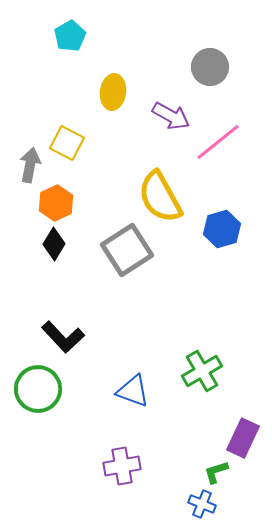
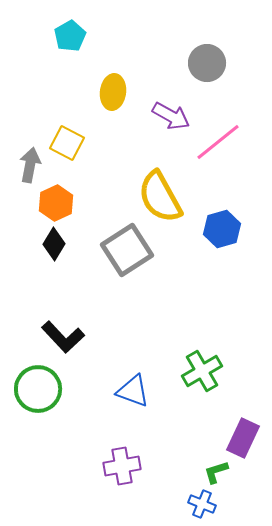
gray circle: moved 3 px left, 4 px up
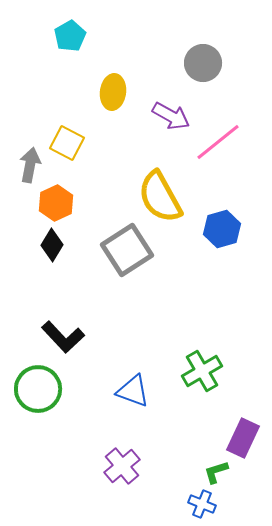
gray circle: moved 4 px left
black diamond: moved 2 px left, 1 px down
purple cross: rotated 30 degrees counterclockwise
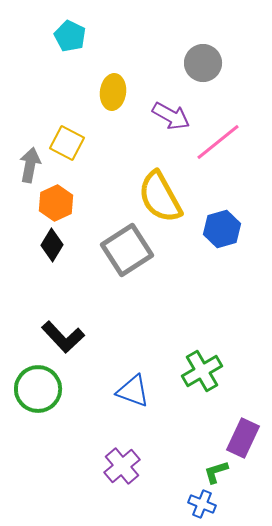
cyan pentagon: rotated 16 degrees counterclockwise
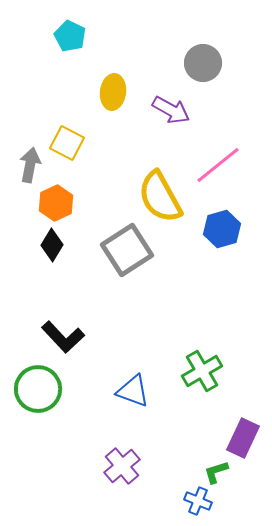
purple arrow: moved 6 px up
pink line: moved 23 px down
blue cross: moved 4 px left, 3 px up
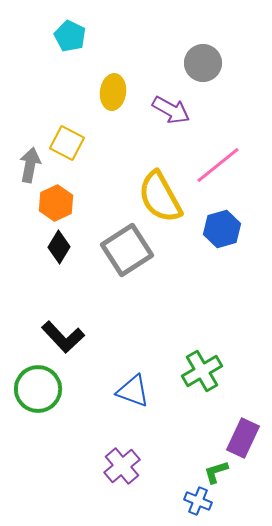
black diamond: moved 7 px right, 2 px down
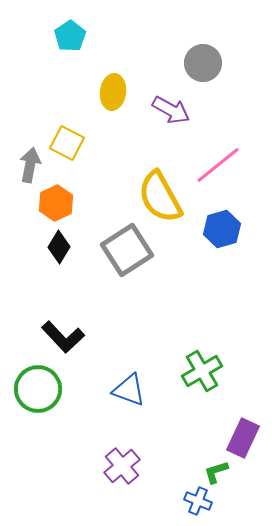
cyan pentagon: rotated 12 degrees clockwise
blue triangle: moved 4 px left, 1 px up
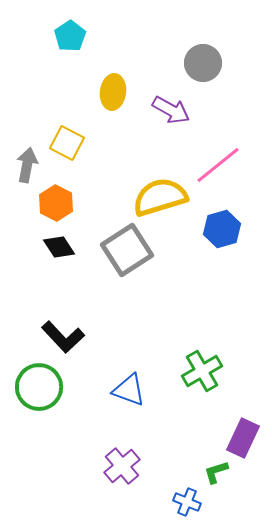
gray arrow: moved 3 px left
yellow semicircle: rotated 102 degrees clockwise
orange hexagon: rotated 8 degrees counterclockwise
black diamond: rotated 64 degrees counterclockwise
green circle: moved 1 px right, 2 px up
blue cross: moved 11 px left, 1 px down
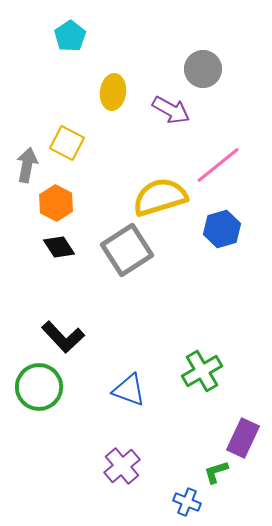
gray circle: moved 6 px down
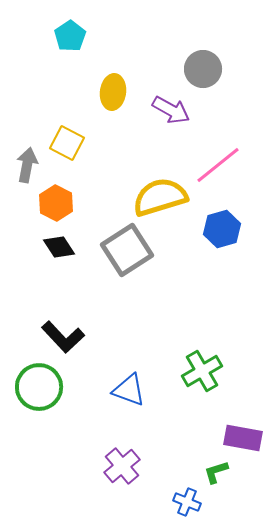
purple rectangle: rotated 75 degrees clockwise
